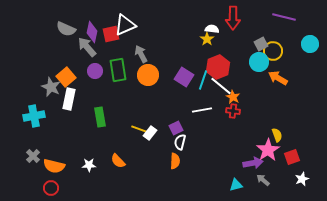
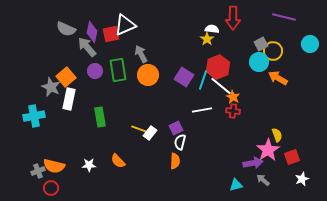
gray cross at (33, 156): moved 5 px right, 15 px down; rotated 24 degrees clockwise
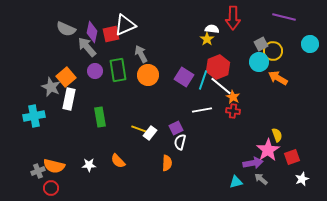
orange semicircle at (175, 161): moved 8 px left, 2 px down
gray arrow at (263, 180): moved 2 px left, 1 px up
cyan triangle at (236, 185): moved 3 px up
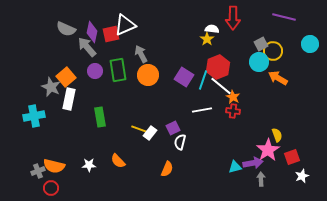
purple square at (176, 128): moved 3 px left
orange semicircle at (167, 163): moved 6 px down; rotated 21 degrees clockwise
gray arrow at (261, 179): rotated 48 degrees clockwise
white star at (302, 179): moved 3 px up
cyan triangle at (236, 182): moved 1 px left, 15 px up
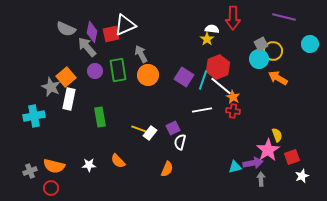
cyan circle at (259, 62): moved 3 px up
gray cross at (38, 171): moved 8 px left
